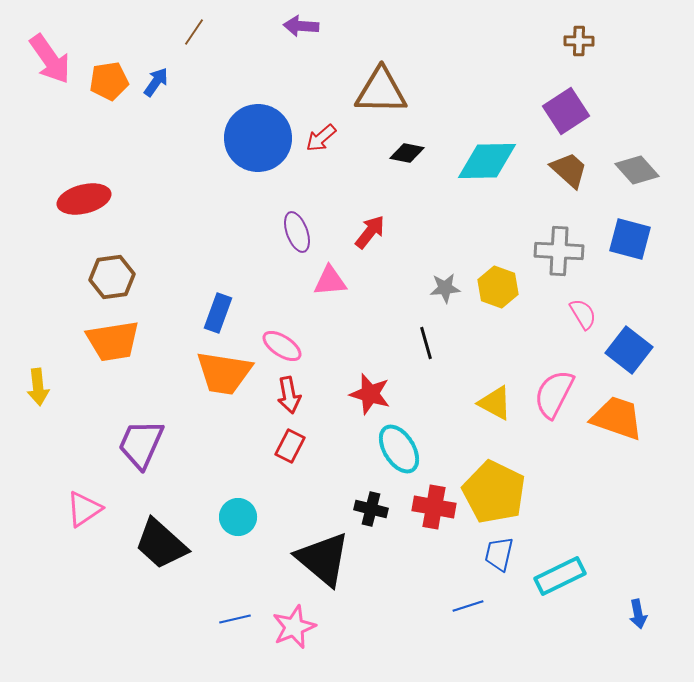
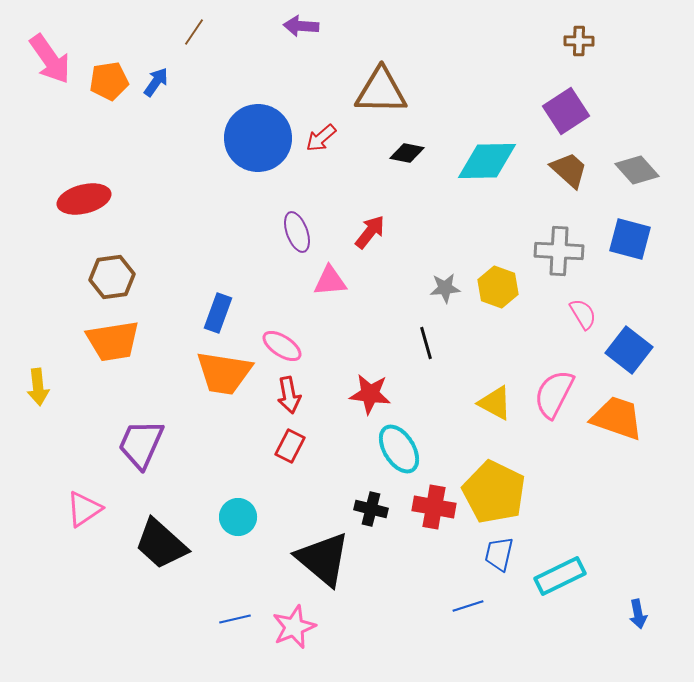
red star at (370, 394): rotated 9 degrees counterclockwise
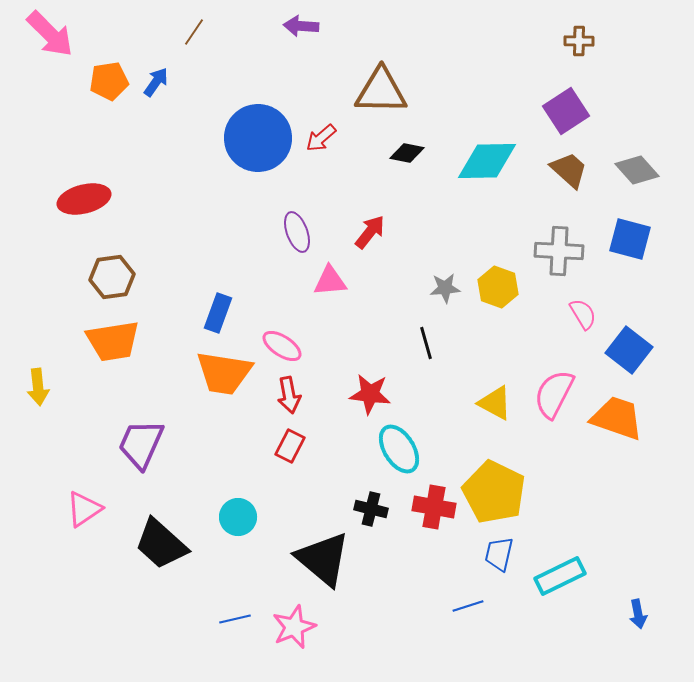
pink arrow at (50, 59): moved 25 px up; rotated 10 degrees counterclockwise
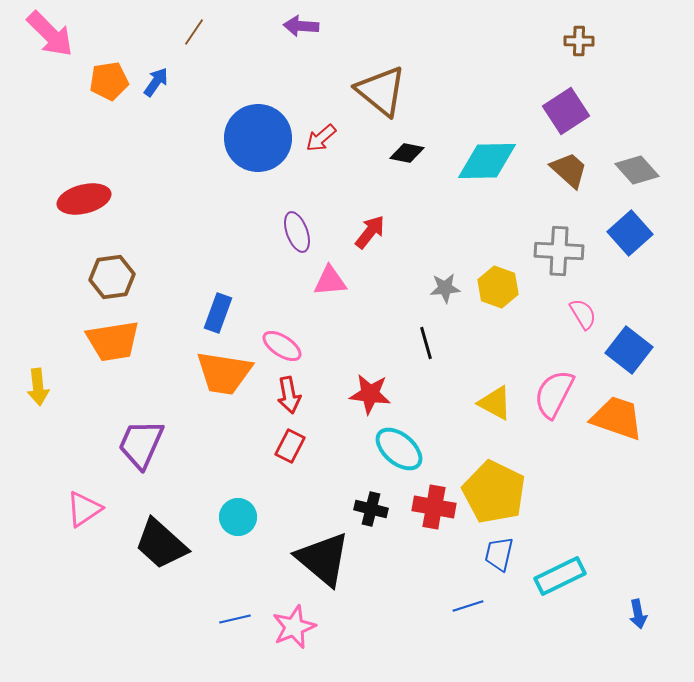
brown triangle at (381, 91): rotated 38 degrees clockwise
blue square at (630, 239): moved 6 px up; rotated 33 degrees clockwise
cyan ellipse at (399, 449): rotated 18 degrees counterclockwise
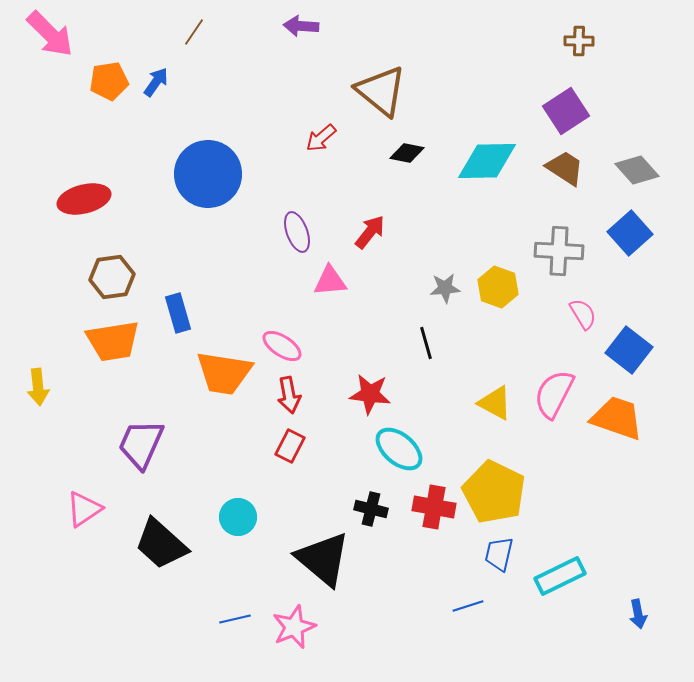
blue circle at (258, 138): moved 50 px left, 36 px down
brown trapezoid at (569, 170): moved 4 px left, 2 px up; rotated 9 degrees counterclockwise
blue rectangle at (218, 313): moved 40 px left; rotated 36 degrees counterclockwise
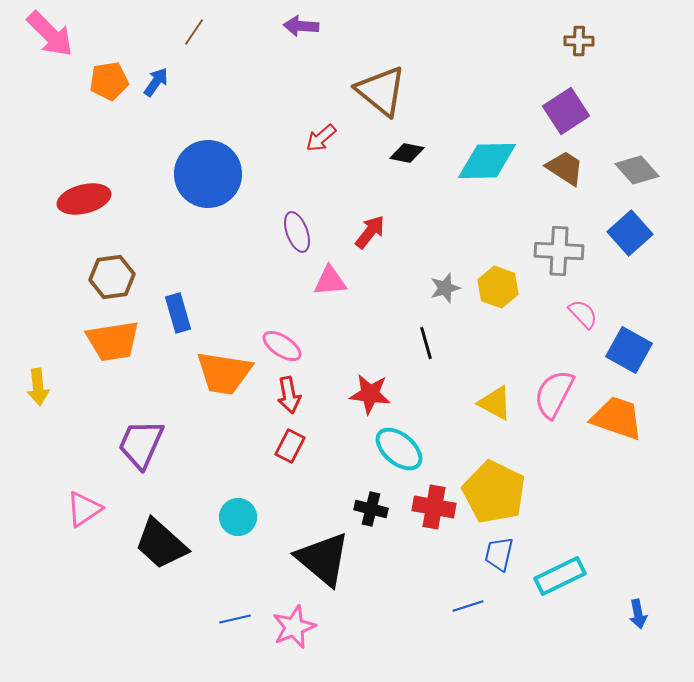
gray star at (445, 288): rotated 12 degrees counterclockwise
pink semicircle at (583, 314): rotated 12 degrees counterclockwise
blue square at (629, 350): rotated 9 degrees counterclockwise
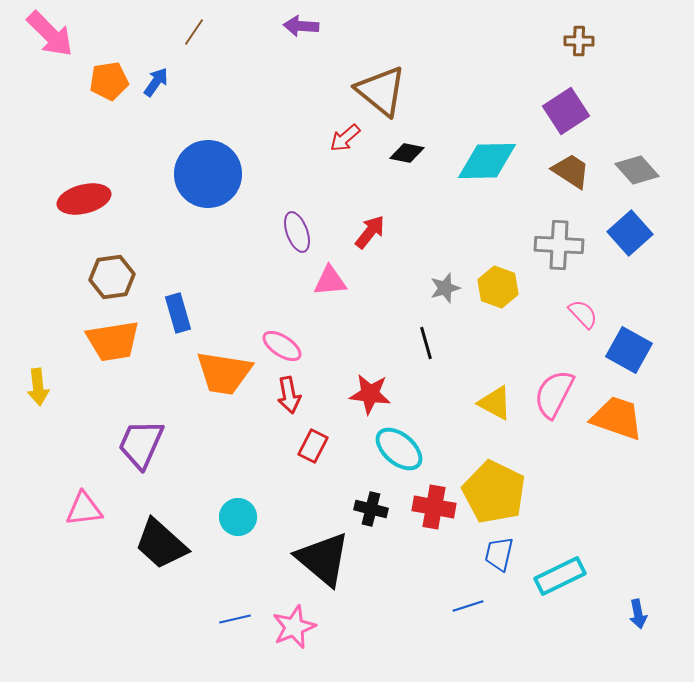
red arrow at (321, 138): moved 24 px right
brown trapezoid at (565, 168): moved 6 px right, 3 px down
gray cross at (559, 251): moved 6 px up
red rectangle at (290, 446): moved 23 px right
pink triangle at (84, 509): rotated 27 degrees clockwise
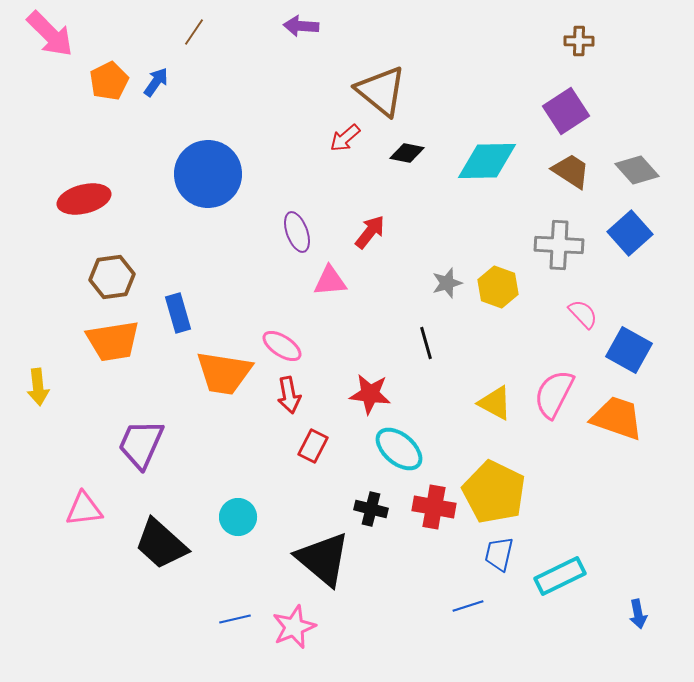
orange pentagon at (109, 81): rotated 18 degrees counterclockwise
gray star at (445, 288): moved 2 px right, 5 px up
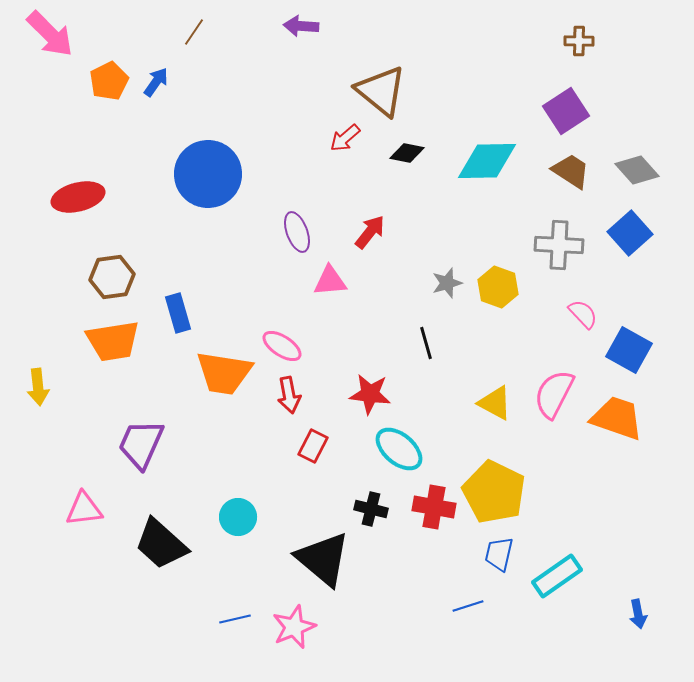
red ellipse at (84, 199): moved 6 px left, 2 px up
cyan rectangle at (560, 576): moved 3 px left; rotated 9 degrees counterclockwise
